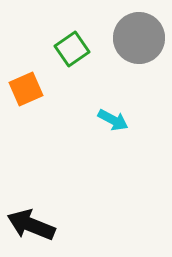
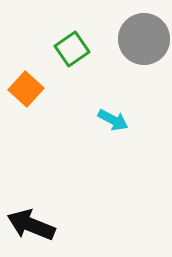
gray circle: moved 5 px right, 1 px down
orange square: rotated 24 degrees counterclockwise
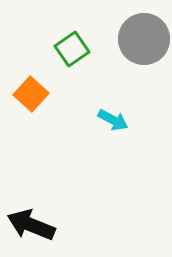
orange square: moved 5 px right, 5 px down
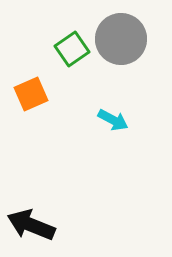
gray circle: moved 23 px left
orange square: rotated 24 degrees clockwise
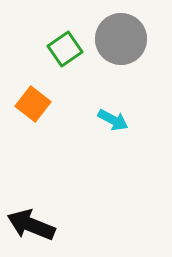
green square: moved 7 px left
orange square: moved 2 px right, 10 px down; rotated 28 degrees counterclockwise
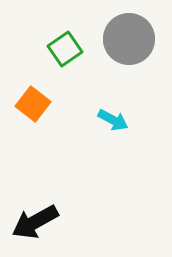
gray circle: moved 8 px right
black arrow: moved 4 px right, 3 px up; rotated 51 degrees counterclockwise
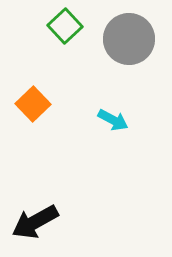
green square: moved 23 px up; rotated 8 degrees counterclockwise
orange square: rotated 8 degrees clockwise
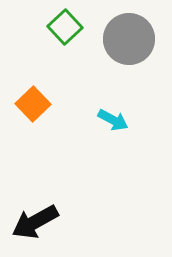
green square: moved 1 px down
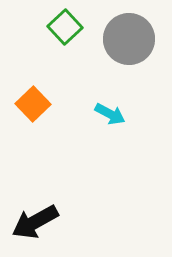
cyan arrow: moved 3 px left, 6 px up
